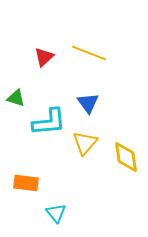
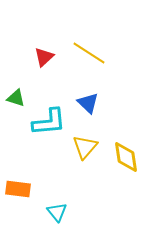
yellow line: rotated 12 degrees clockwise
blue triangle: rotated 10 degrees counterclockwise
yellow triangle: moved 4 px down
orange rectangle: moved 8 px left, 6 px down
cyan triangle: moved 1 px right, 1 px up
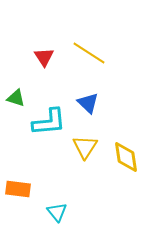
red triangle: rotated 20 degrees counterclockwise
yellow triangle: rotated 8 degrees counterclockwise
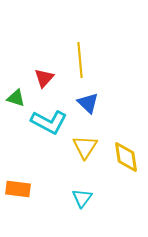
yellow line: moved 9 px left, 7 px down; rotated 52 degrees clockwise
red triangle: moved 21 px down; rotated 15 degrees clockwise
cyan L-shape: rotated 33 degrees clockwise
cyan triangle: moved 25 px right, 14 px up; rotated 15 degrees clockwise
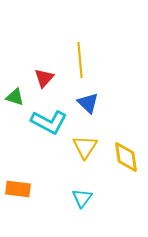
green triangle: moved 1 px left, 1 px up
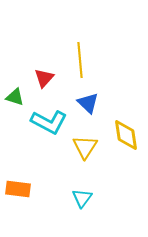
yellow diamond: moved 22 px up
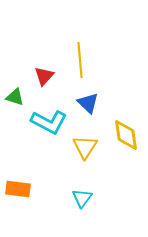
red triangle: moved 2 px up
